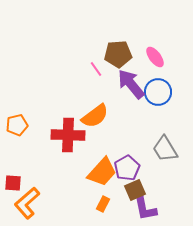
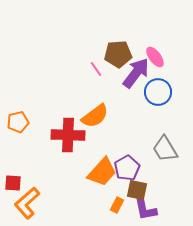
purple arrow: moved 5 px right, 11 px up; rotated 76 degrees clockwise
orange pentagon: moved 1 px right, 3 px up
brown square: moved 2 px right; rotated 35 degrees clockwise
orange rectangle: moved 14 px right, 1 px down
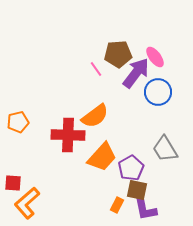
purple pentagon: moved 4 px right
orange trapezoid: moved 15 px up
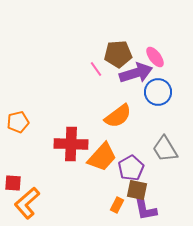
purple arrow: rotated 36 degrees clockwise
orange semicircle: moved 23 px right
red cross: moved 3 px right, 9 px down
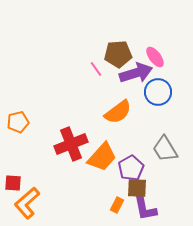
orange semicircle: moved 4 px up
red cross: rotated 24 degrees counterclockwise
brown square: moved 2 px up; rotated 10 degrees counterclockwise
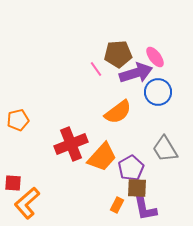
orange pentagon: moved 2 px up
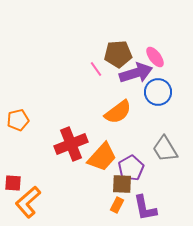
brown square: moved 15 px left, 4 px up
orange L-shape: moved 1 px right, 1 px up
